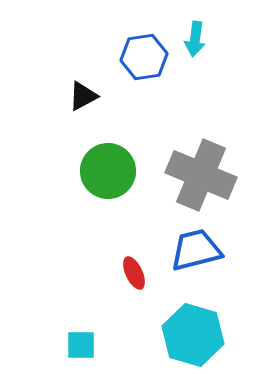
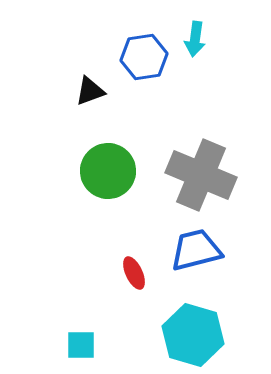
black triangle: moved 7 px right, 5 px up; rotated 8 degrees clockwise
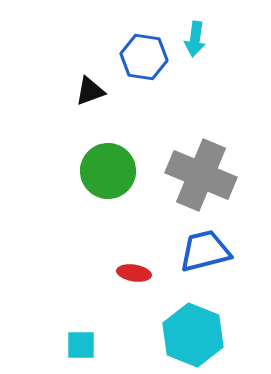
blue hexagon: rotated 18 degrees clockwise
blue trapezoid: moved 9 px right, 1 px down
red ellipse: rotated 56 degrees counterclockwise
cyan hexagon: rotated 6 degrees clockwise
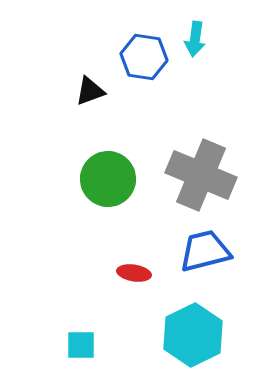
green circle: moved 8 px down
cyan hexagon: rotated 12 degrees clockwise
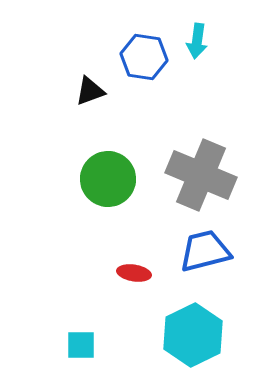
cyan arrow: moved 2 px right, 2 px down
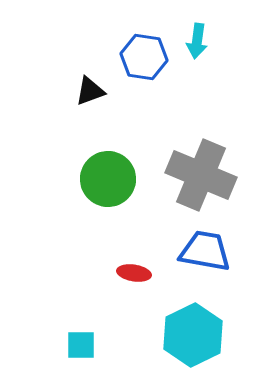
blue trapezoid: rotated 24 degrees clockwise
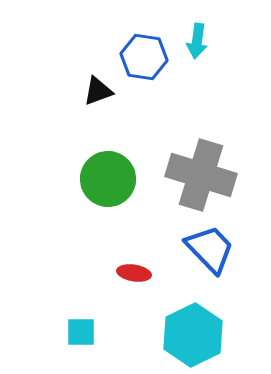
black triangle: moved 8 px right
gray cross: rotated 6 degrees counterclockwise
blue trapezoid: moved 5 px right, 2 px up; rotated 36 degrees clockwise
cyan square: moved 13 px up
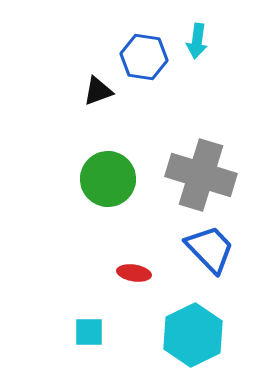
cyan square: moved 8 px right
